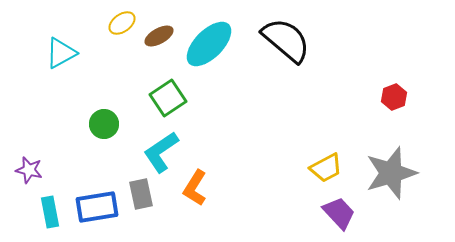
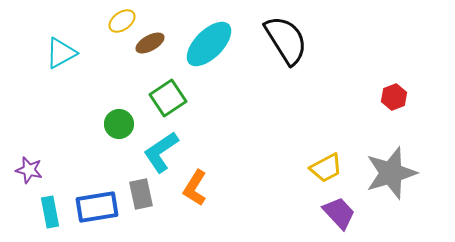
yellow ellipse: moved 2 px up
brown ellipse: moved 9 px left, 7 px down
black semicircle: rotated 18 degrees clockwise
green circle: moved 15 px right
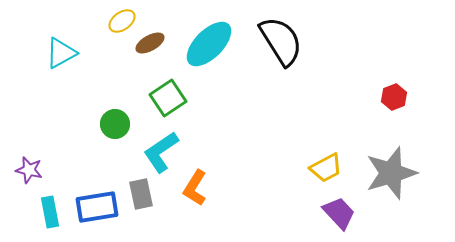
black semicircle: moved 5 px left, 1 px down
green circle: moved 4 px left
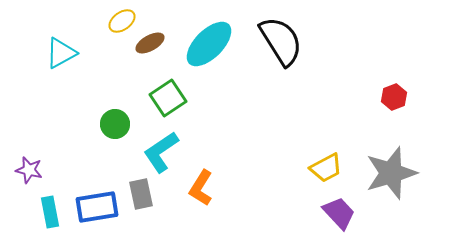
orange L-shape: moved 6 px right
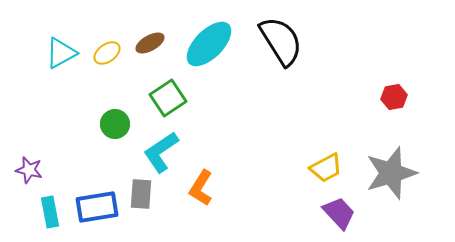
yellow ellipse: moved 15 px left, 32 px down
red hexagon: rotated 10 degrees clockwise
gray rectangle: rotated 16 degrees clockwise
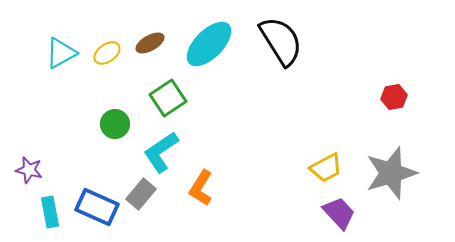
gray rectangle: rotated 36 degrees clockwise
blue rectangle: rotated 33 degrees clockwise
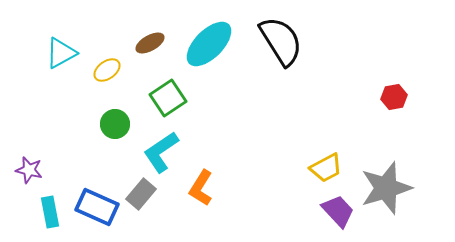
yellow ellipse: moved 17 px down
gray star: moved 5 px left, 15 px down
purple trapezoid: moved 1 px left, 2 px up
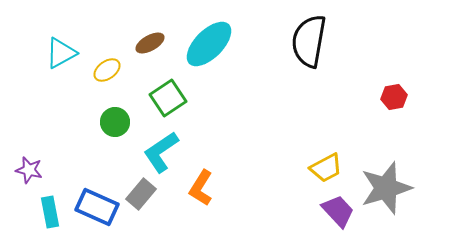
black semicircle: moved 28 px right; rotated 138 degrees counterclockwise
green circle: moved 2 px up
